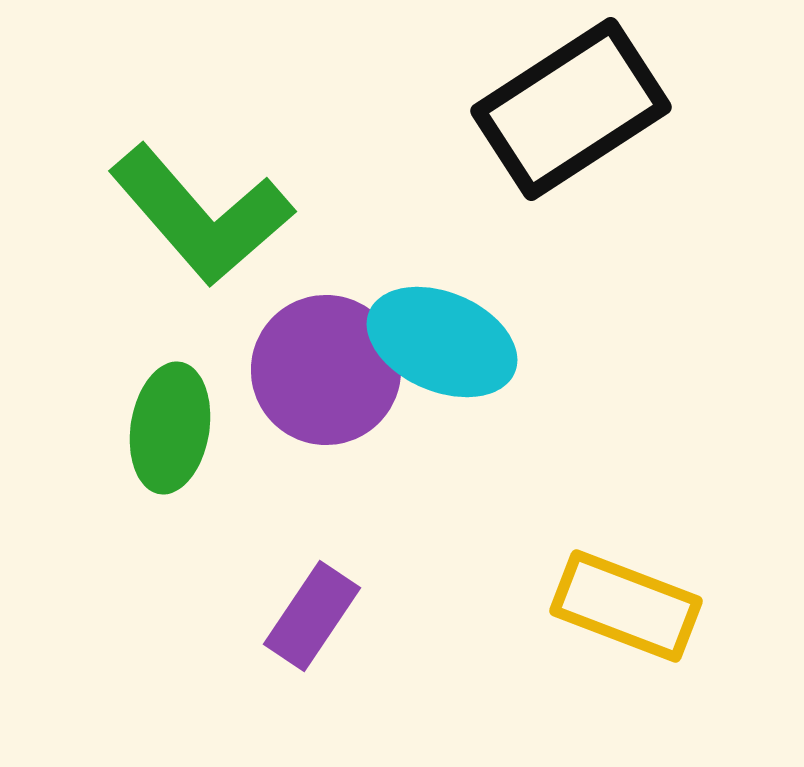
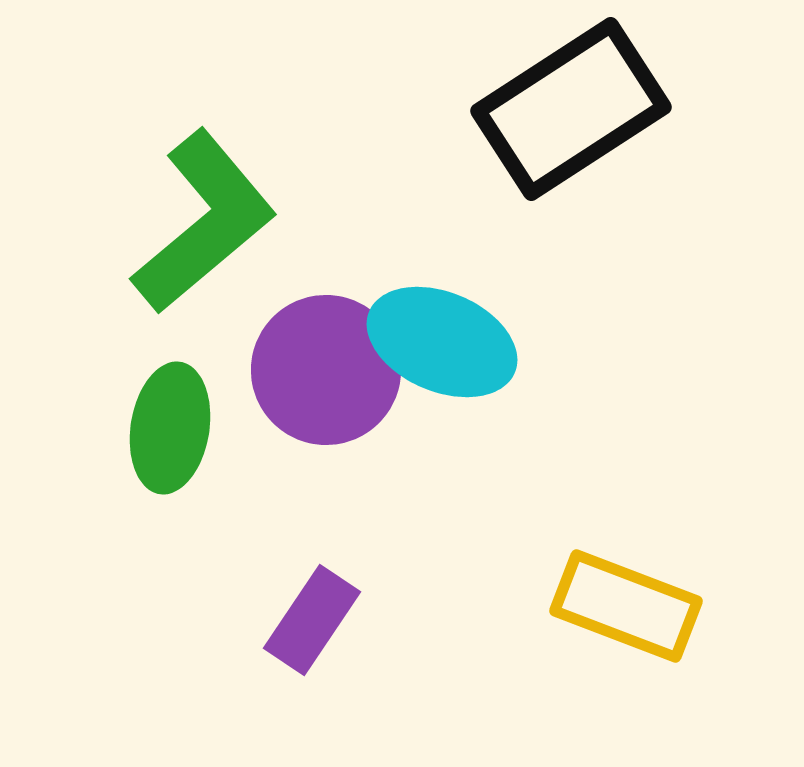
green L-shape: moved 3 px right, 7 px down; rotated 89 degrees counterclockwise
purple rectangle: moved 4 px down
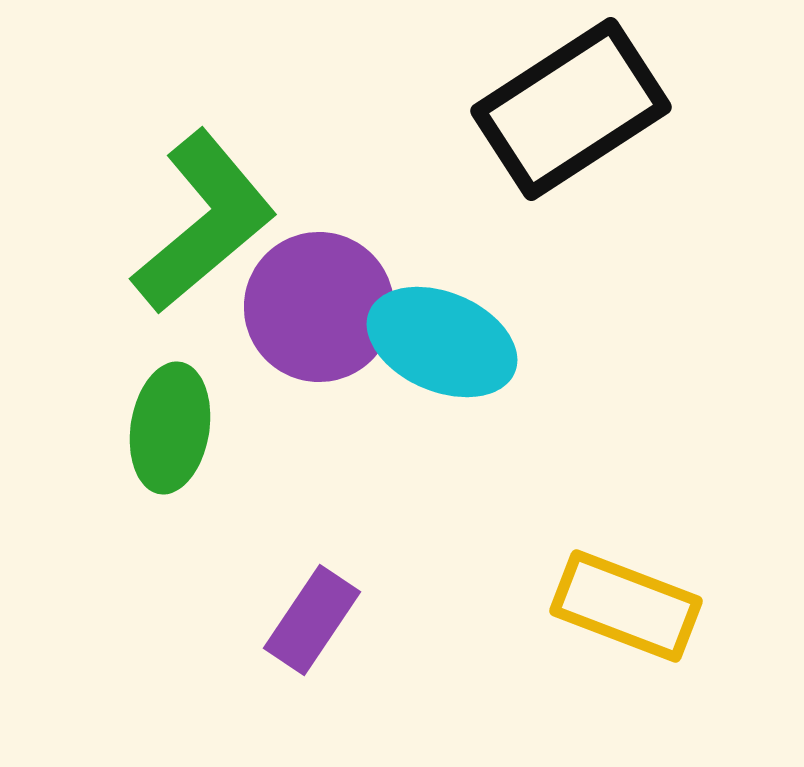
purple circle: moved 7 px left, 63 px up
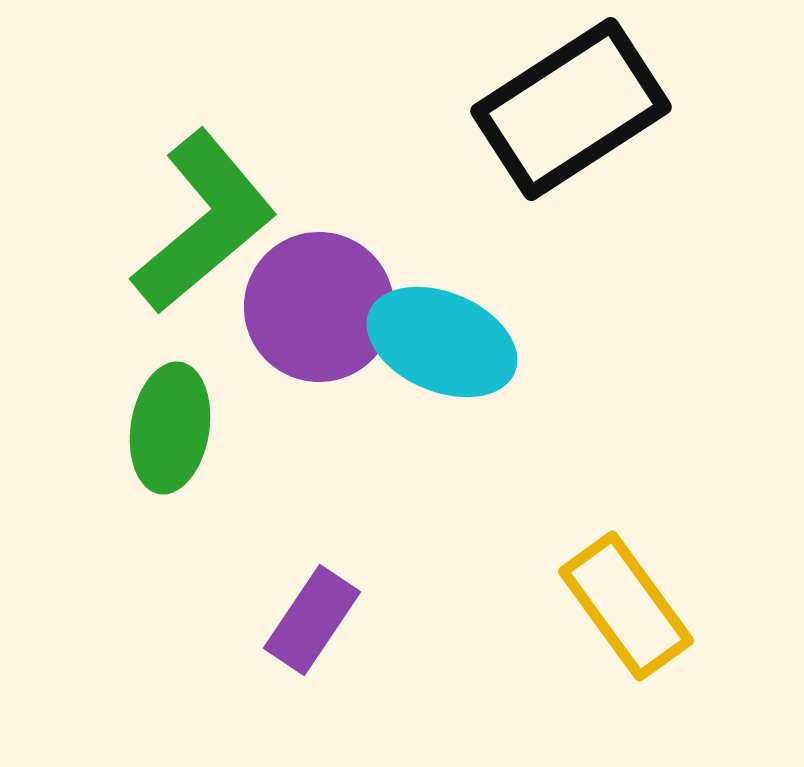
yellow rectangle: rotated 33 degrees clockwise
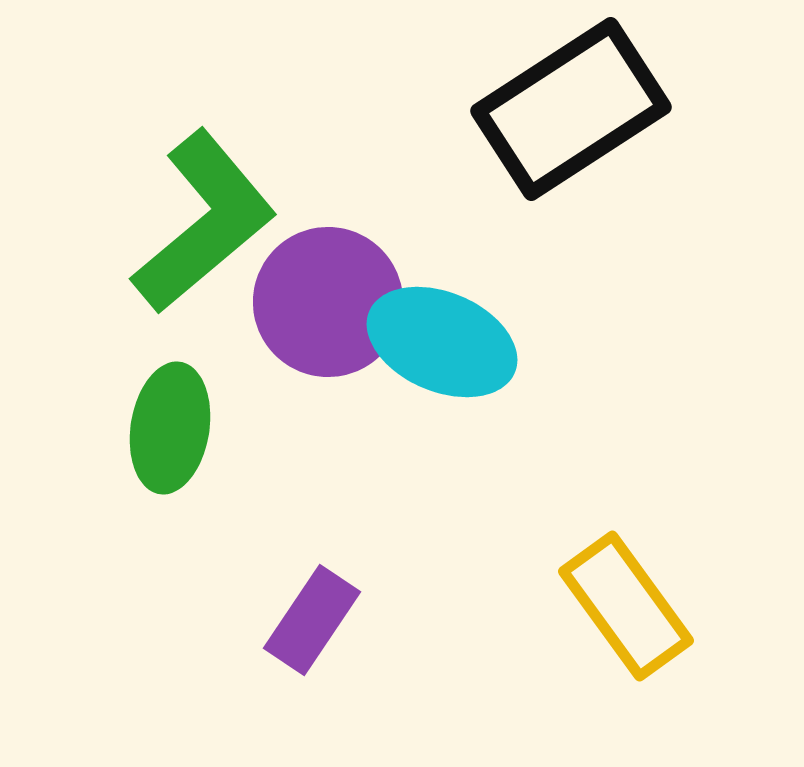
purple circle: moved 9 px right, 5 px up
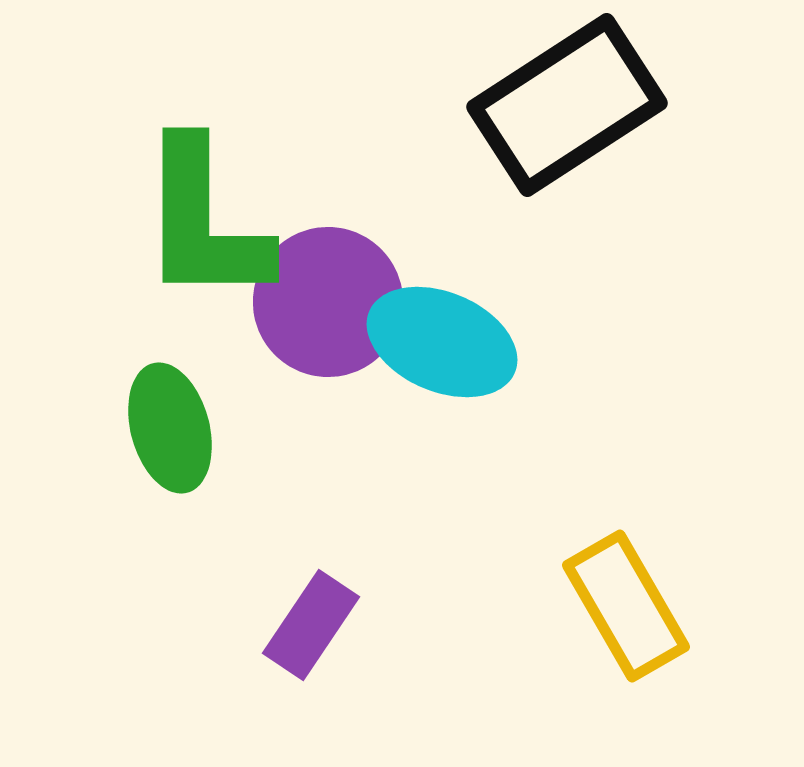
black rectangle: moved 4 px left, 4 px up
green L-shape: rotated 130 degrees clockwise
green ellipse: rotated 24 degrees counterclockwise
yellow rectangle: rotated 6 degrees clockwise
purple rectangle: moved 1 px left, 5 px down
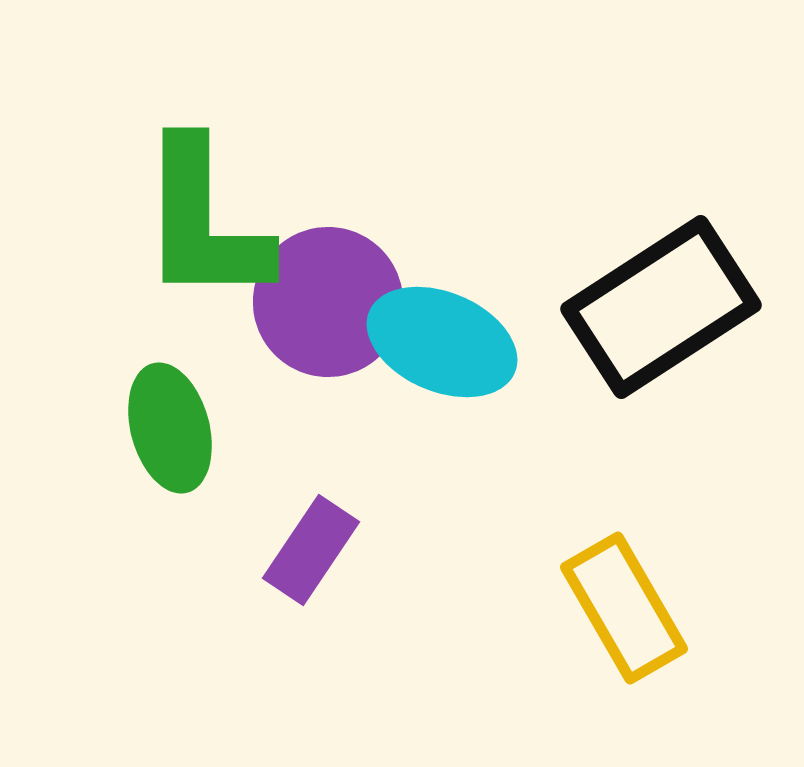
black rectangle: moved 94 px right, 202 px down
yellow rectangle: moved 2 px left, 2 px down
purple rectangle: moved 75 px up
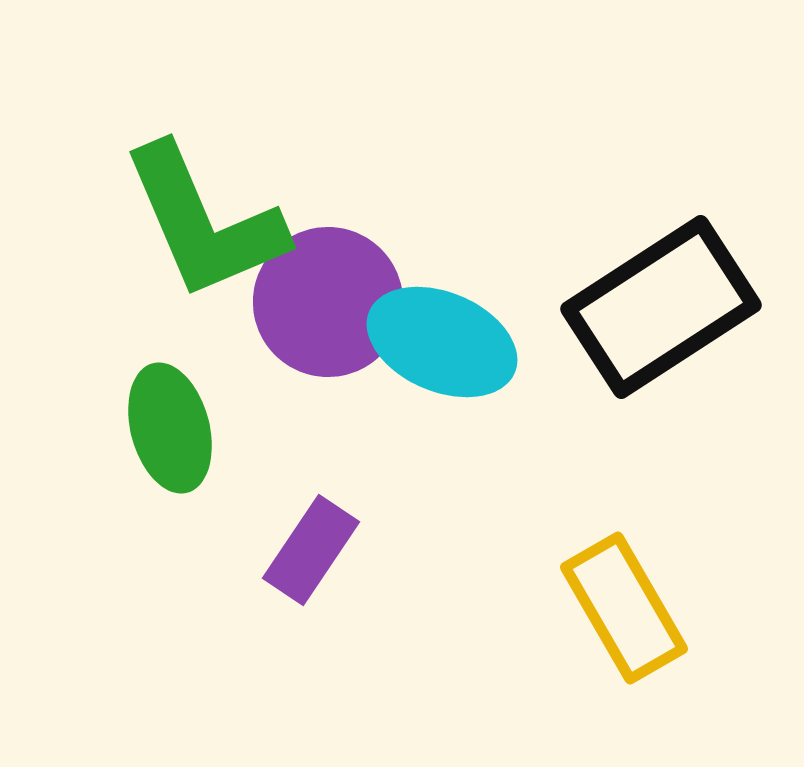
green L-shape: rotated 23 degrees counterclockwise
